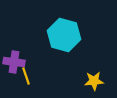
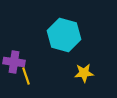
yellow star: moved 10 px left, 8 px up
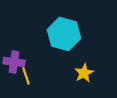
cyan hexagon: moved 1 px up
yellow star: rotated 24 degrees counterclockwise
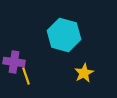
cyan hexagon: moved 1 px down
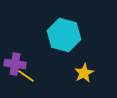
purple cross: moved 1 px right, 2 px down
yellow line: rotated 36 degrees counterclockwise
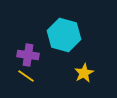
purple cross: moved 13 px right, 9 px up
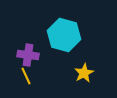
yellow line: rotated 30 degrees clockwise
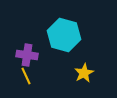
purple cross: moved 1 px left
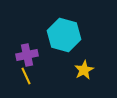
purple cross: rotated 20 degrees counterclockwise
yellow star: moved 3 px up
